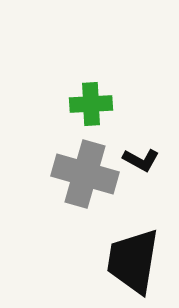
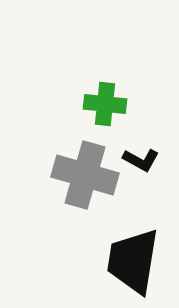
green cross: moved 14 px right; rotated 9 degrees clockwise
gray cross: moved 1 px down
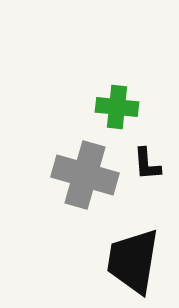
green cross: moved 12 px right, 3 px down
black L-shape: moved 6 px right, 4 px down; rotated 57 degrees clockwise
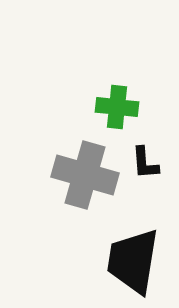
black L-shape: moved 2 px left, 1 px up
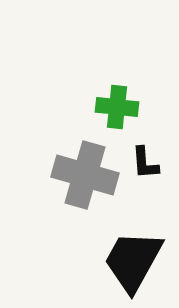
black trapezoid: rotated 20 degrees clockwise
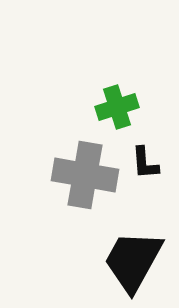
green cross: rotated 24 degrees counterclockwise
gray cross: rotated 6 degrees counterclockwise
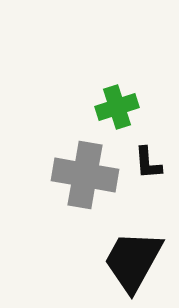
black L-shape: moved 3 px right
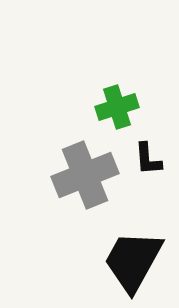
black L-shape: moved 4 px up
gray cross: rotated 32 degrees counterclockwise
